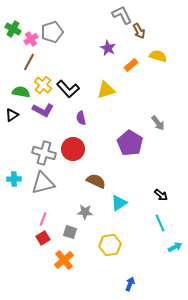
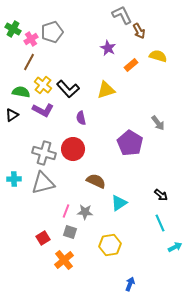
pink line: moved 23 px right, 8 px up
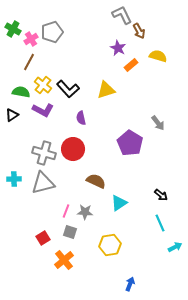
purple star: moved 10 px right
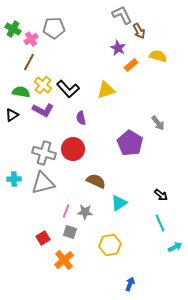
gray pentagon: moved 2 px right, 4 px up; rotated 15 degrees clockwise
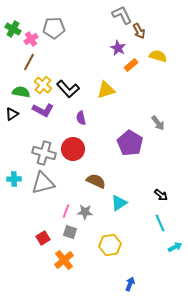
black triangle: moved 1 px up
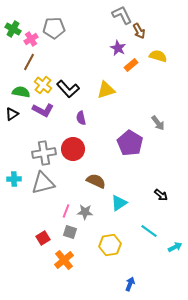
gray cross: rotated 25 degrees counterclockwise
cyan line: moved 11 px left, 8 px down; rotated 30 degrees counterclockwise
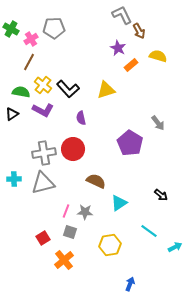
green cross: moved 2 px left
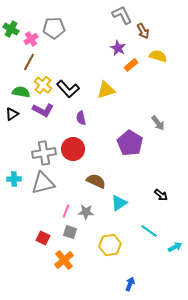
brown arrow: moved 4 px right
gray star: moved 1 px right
red square: rotated 32 degrees counterclockwise
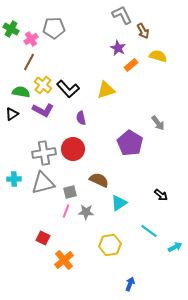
brown semicircle: moved 3 px right, 1 px up
gray square: moved 40 px up; rotated 32 degrees counterclockwise
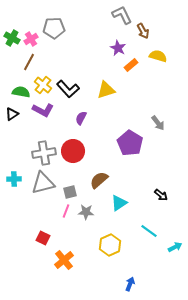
green cross: moved 1 px right, 9 px down
purple semicircle: rotated 40 degrees clockwise
red circle: moved 2 px down
brown semicircle: rotated 66 degrees counterclockwise
yellow hexagon: rotated 15 degrees counterclockwise
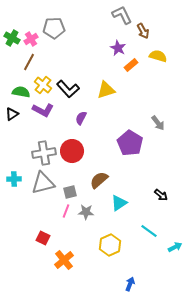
red circle: moved 1 px left
